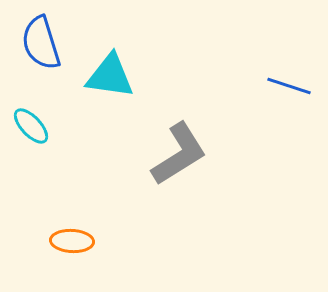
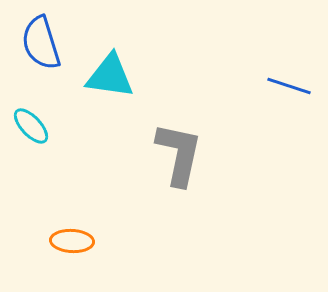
gray L-shape: rotated 46 degrees counterclockwise
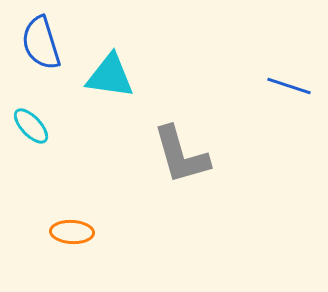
gray L-shape: moved 2 px right, 1 px down; rotated 152 degrees clockwise
orange ellipse: moved 9 px up
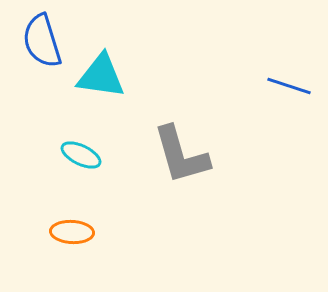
blue semicircle: moved 1 px right, 2 px up
cyan triangle: moved 9 px left
cyan ellipse: moved 50 px right, 29 px down; rotated 21 degrees counterclockwise
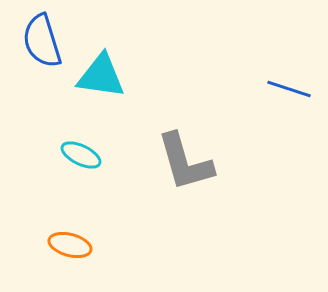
blue line: moved 3 px down
gray L-shape: moved 4 px right, 7 px down
orange ellipse: moved 2 px left, 13 px down; rotated 12 degrees clockwise
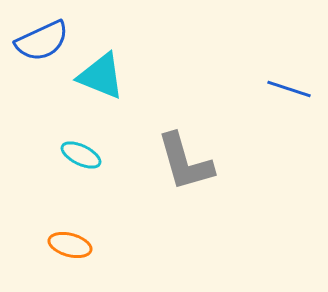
blue semicircle: rotated 98 degrees counterclockwise
cyan triangle: rotated 14 degrees clockwise
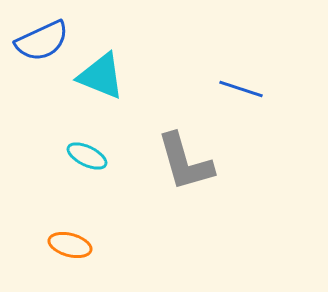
blue line: moved 48 px left
cyan ellipse: moved 6 px right, 1 px down
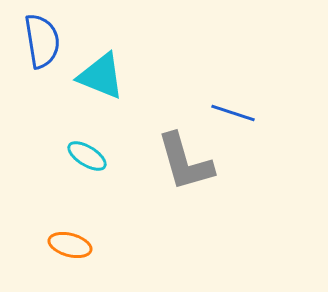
blue semicircle: rotated 74 degrees counterclockwise
blue line: moved 8 px left, 24 px down
cyan ellipse: rotated 6 degrees clockwise
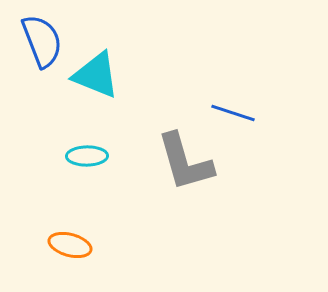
blue semicircle: rotated 12 degrees counterclockwise
cyan triangle: moved 5 px left, 1 px up
cyan ellipse: rotated 33 degrees counterclockwise
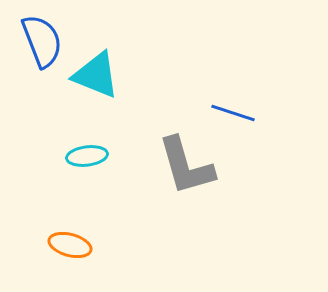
cyan ellipse: rotated 6 degrees counterclockwise
gray L-shape: moved 1 px right, 4 px down
